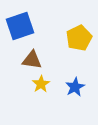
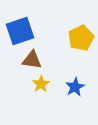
blue square: moved 5 px down
yellow pentagon: moved 2 px right
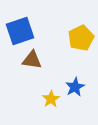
yellow star: moved 10 px right, 15 px down
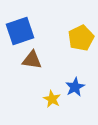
yellow star: moved 1 px right; rotated 12 degrees counterclockwise
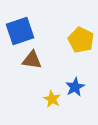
yellow pentagon: moved 2 px down; rotated 20 degrees counterclockwise
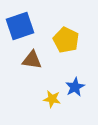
blue square: moved 5 px up
yellow pentagon: moved 15 px left
yellow star: rotated 18 degrees counterclockwise
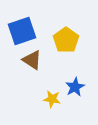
blue square: moved 2 px right, 5 px down
yellow pentagon: rotated 10 degrees clockwise
brown triangle: rotated 25 degrees clockwise
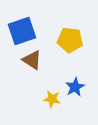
yellow pentagon: moved 4 px right; rotated 30 degrees counterclockwise
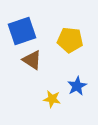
blue star: moved 2 px right, 1 px up
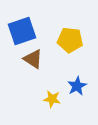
brown triangle: moved 1 px right, 1 px up
